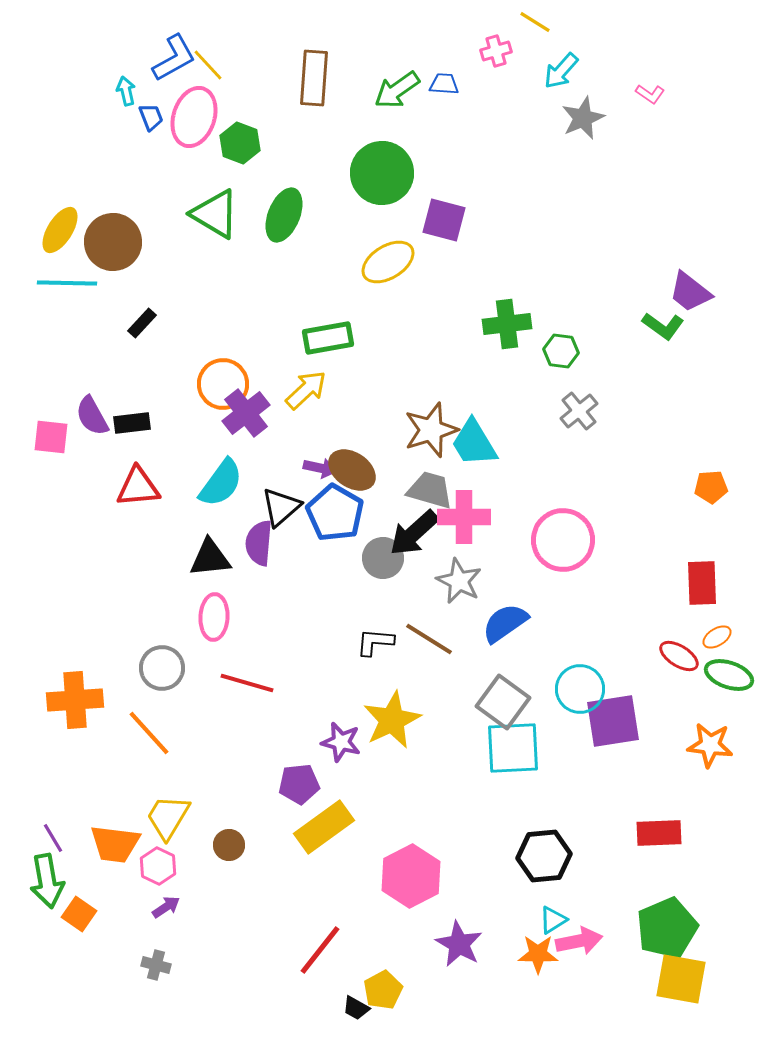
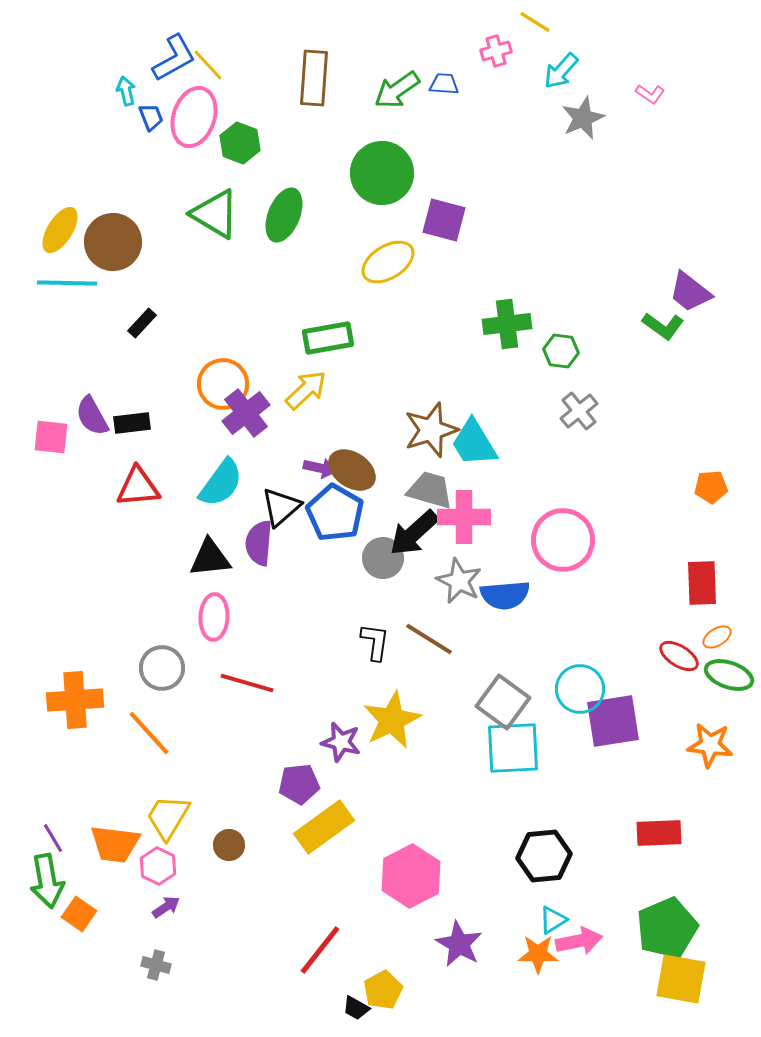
blue semicircle at (505, 623): moved 28 px up; rotated 150 degrees counterclockwise
black L-shape at (375, 642): rotated 93 degrees clockwise
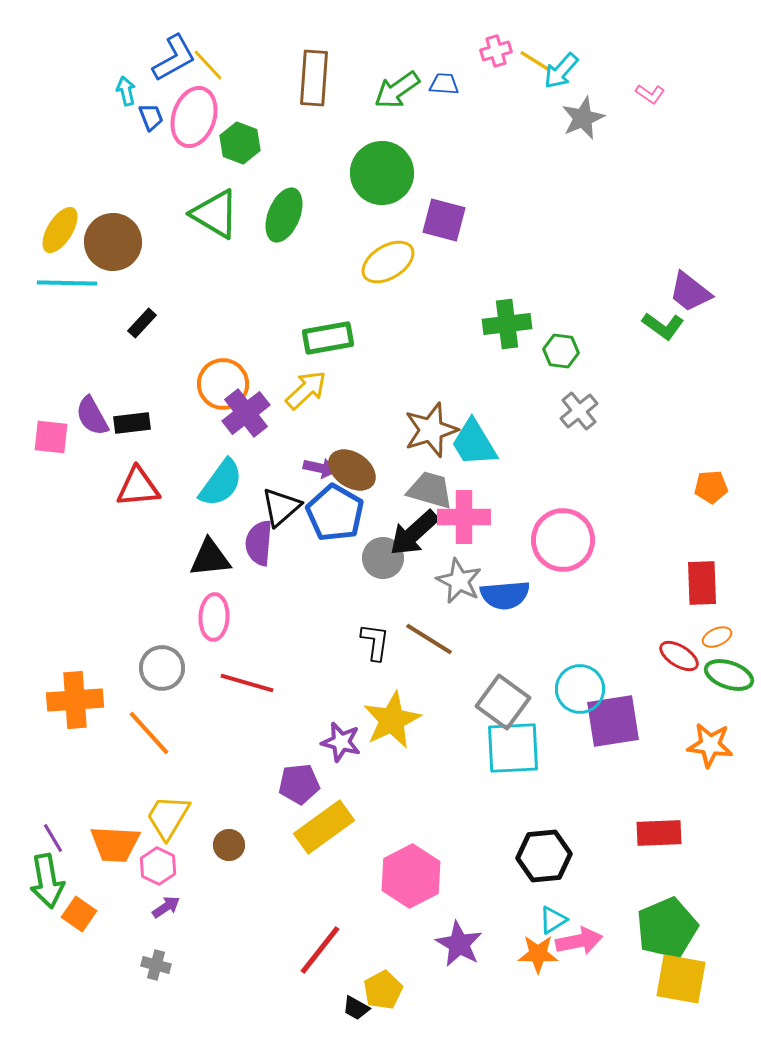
yellow line at (535, 22): moved 39 px down
orange ellipse at (717, 637): rotated 8 degrees clockwise
orange trapezoid at (115, 844): rotated 4 degrees counterclockwise
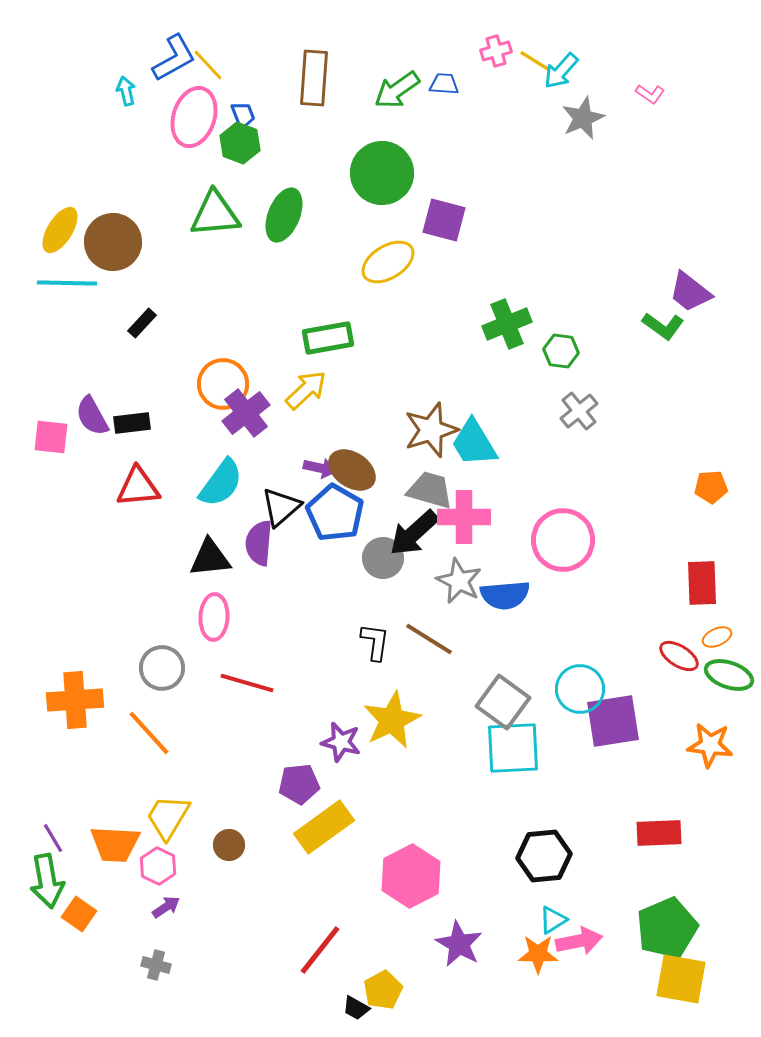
blue trapezoid at (151, 117): moved 92 px right, 2 px up
green triangle at (215, 214): rotated 36 degrees counterclockwise
green cross at (507, 324): rotated 15 degrees counterclockwise
